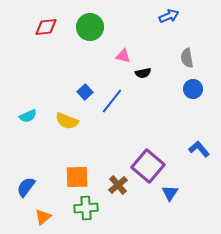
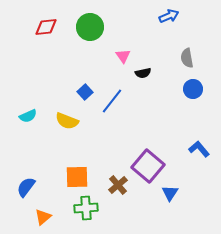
pink triangle: rotated 42 degrees clockwise
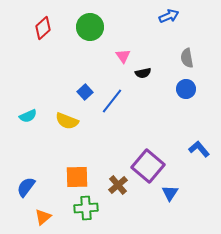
red diamond: moved 3 px left, 1 px down; rotated 35 degrees counterclockwise
blue circle: moved 7 px left
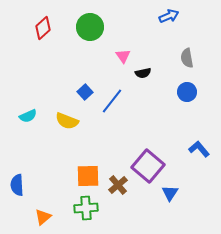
blue circle: moved 1 px right, 3 px down
orange square: moved 11 px right, 1 px up
blue semicircle: moved 9 px left, 2 px up; rotated 40 degrees counterclockwise
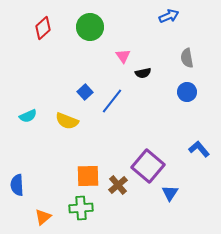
green cross: moved 5 px left
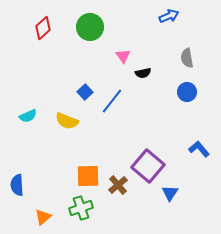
green cross: rotated 15 degrees counterclockwise
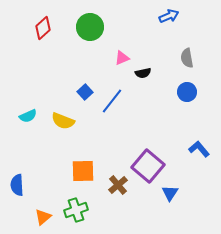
pink triangle: moved 1 px left, 2 px down; rotated 42 degrees clockwise
yellow semicircle: moved 4 px left
orange square: moved 5 px left, 5 px up
green cross: moved 5 px left, 2 px down
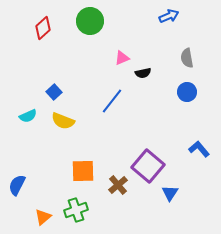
green circle: moved 6 px up
blue square: moved 31 px left
blue semicircle: rotated 30 degrees clockwise
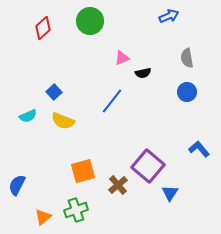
orange square: rotated 15 degrees counterclockwise
